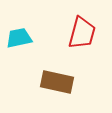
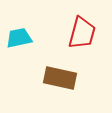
brown rectangle: moved 3 px right, 4 px up
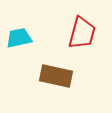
brown rectangle: moved 4 px left, 2 px up
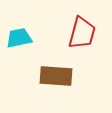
brown rectangle: rotated 8 degrees counterclockwise
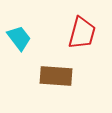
cyan trapezoid: rotated 64 degrees clockwise
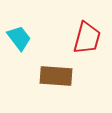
red trapezoid: moved 5 px right, 5 px down
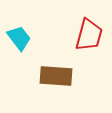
red trapezoid: moved 2 px right, 3 px up
